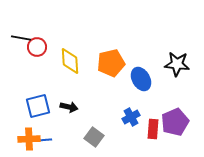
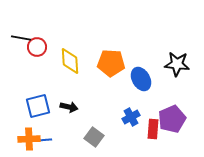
orange pentagon: rotated 16 degrees clockwise
purple pentagon: moved 3 px left, 3 px up
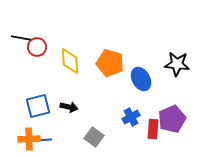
orange pentagon: moved 1 px left; rotated 12 degrees clockwise
